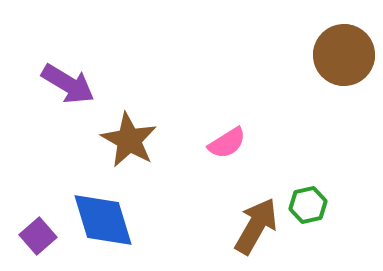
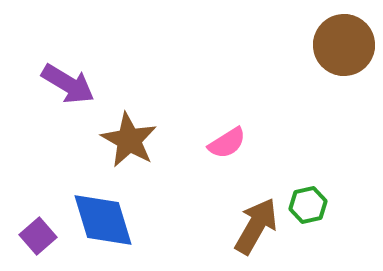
brown circle: moved 10 px up
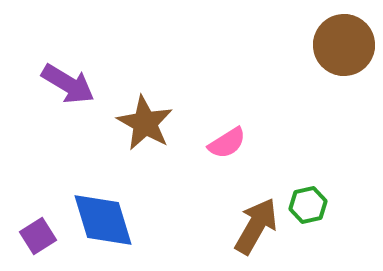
brown star: moved 16 px right, 17 px up
purple square: rotated 9 degrees clockwise
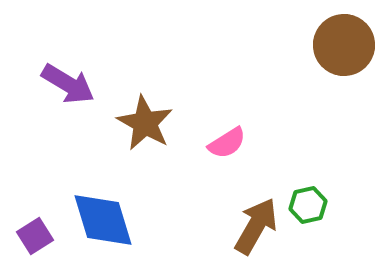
purple square: moved 3 px left
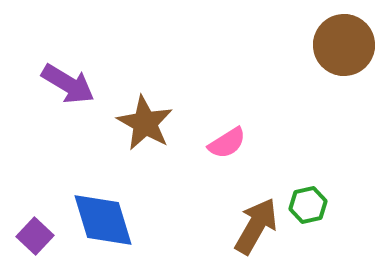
purple square: rotated 15 degrees counterclockwise
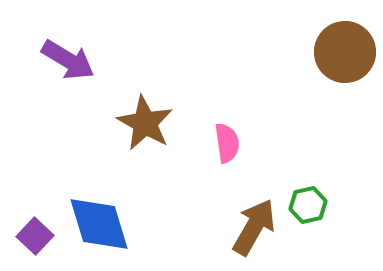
brown circle: moved 1 px right, 7 px down
purple arrow: moved 24 px up
pink semicircle: rotated 66 degrees counterclockwise
blue diamond: moved 4 px left, 4 px down
brown arrow: moved 2 px left, 1 px down
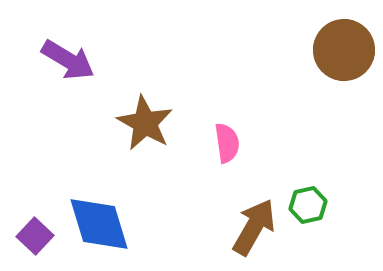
brown circle: moved 1 px left, 2 px up
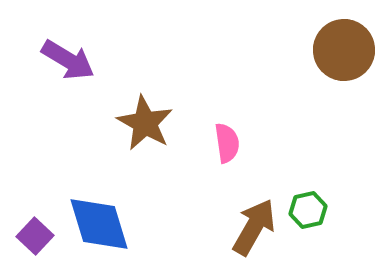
green hexagon: moved 5 px down
